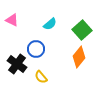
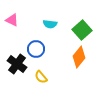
cyan semicircle: rotated 48 degrees clockwise
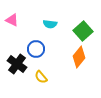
green square: moved 1 px right, 1 px down
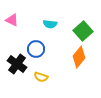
yellow semicircle: rotated 32 degrees counterclockwise
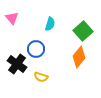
pink triangle: moved 2 px up; rotated 24 degrees clockwise
cyan semicircle: rotated 80 degrees counterclockwise
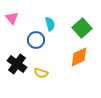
cyan semicircle: rotated 32 degrees counterclockwise
green square: moved 1 px left, 3 px up
blue circle: moved 9 px up
orange diamond: rotated 25 degrees clockwise
yellow semicircle: moved 4 px up
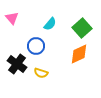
cyan semicircle: rotated 56 degrees clockwise
blue circle: moved 6 px down
orange diamond: moved 3 px up
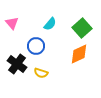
pink triangle: moved 5 px down
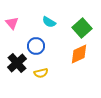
cyan semicircle: moved 1 px left, 2 px up; rotated 80 degrees clockwise
black cross: moved 1 px up; rotated 12 degrees clockwise
yellow semicircle: rotated 32 degrees counterclockwise
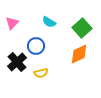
pink triangle: rotated 24 degrees clockwise
black cross: moved 1 px up
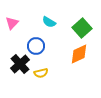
black cross: moved 3 px right, 2 px down
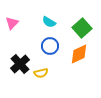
blue circle: moved 14 px right
